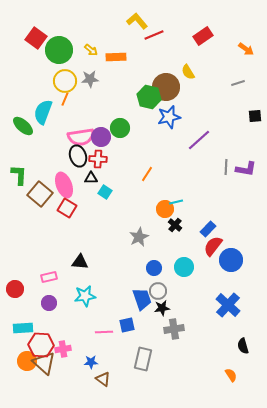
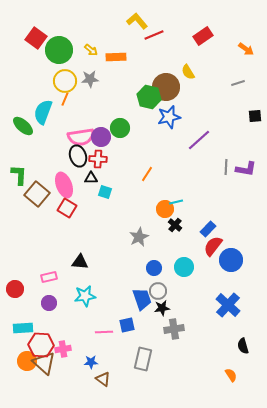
cyan square at (105, 192): rotated 16 degrees counterclockwise
brown square at (40, 194): moved 3 px left
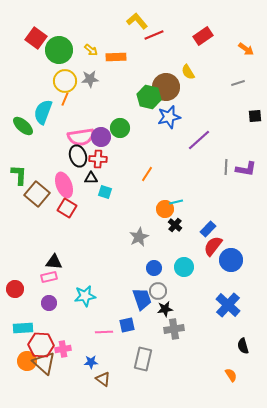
black triangle at (80, 262): moved 26 px left
black star at (162, 308): moved 3 px right, 1 px down
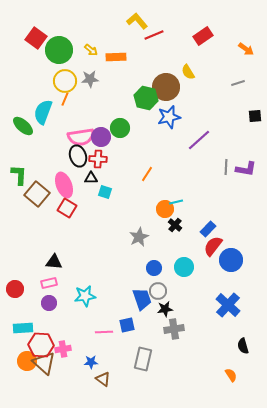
green hexagon at (149, 97): moved 3 px left, 1 px down
pink rectangle at (49, 277): moved 6 px down
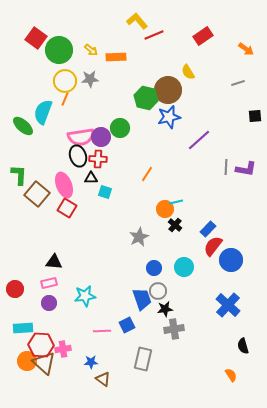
brown circle at (166, 87): moved 2 px right, 3 px down
blue square at (127, 325): rotated 14 degrees counterclockwise
pink line at (104, 332): moved 2 px left, 1 px up
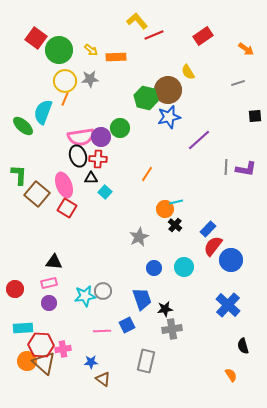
cyan square at (105, 192): rotated 24 degrees clockwise
gray circle at (158, 291): moved 55 px left
gray cross at (174, 329): moved 2 px left
gray rectangle at (143, 359): moved 3 px right, 2 px down
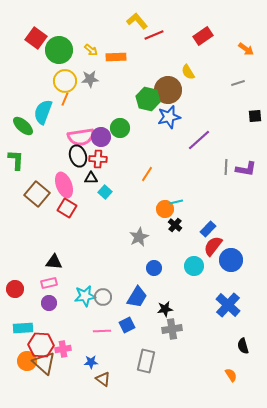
green hexagon at (146, 98): moved 2 px right, 1 px down
green L-shape at (19, 175): moved 3 px left, 15 px up
cyan circle at (184, 267): moved 10 px right, 1 px up
gray circle at (103, 291): moved 6 px down
blue trapezoid at (142, 299): moved 5 px left, 2 px up; rotated 50 degrees clockwise
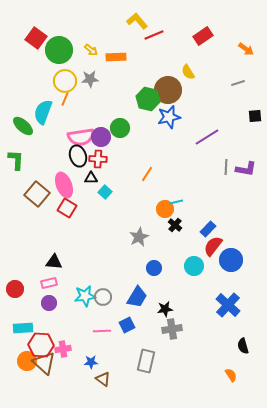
purple line at (199, 140): moved 8 px right, 3 px up; rotated 10 degrees clockwise
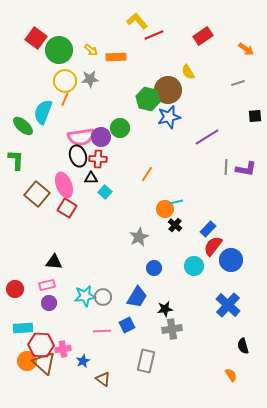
pink rectangle at (49, 283): moved 2 px left, 2 px down
blue star at (91, 362): moved 8 px left, 1 px up; rotated 24 degrees counterclockwise
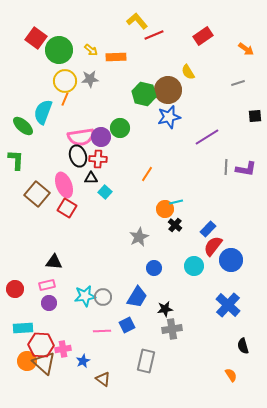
green hexagon at (148, 99): moved 4 px left, 5 px up
